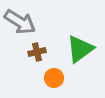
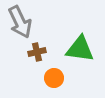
gray arrow: rotated 32 degrees clockwise
green triangle: rotated 44 degrees clockwise
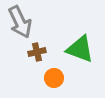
green triangle: rotated 12 degrees clockwise
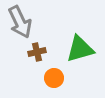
green triangle: rotated 36 degrees counterclockwise
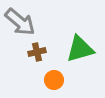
gray arrow: rotated 24 degrees counterclockwise
orange circle: moved 2 px down
